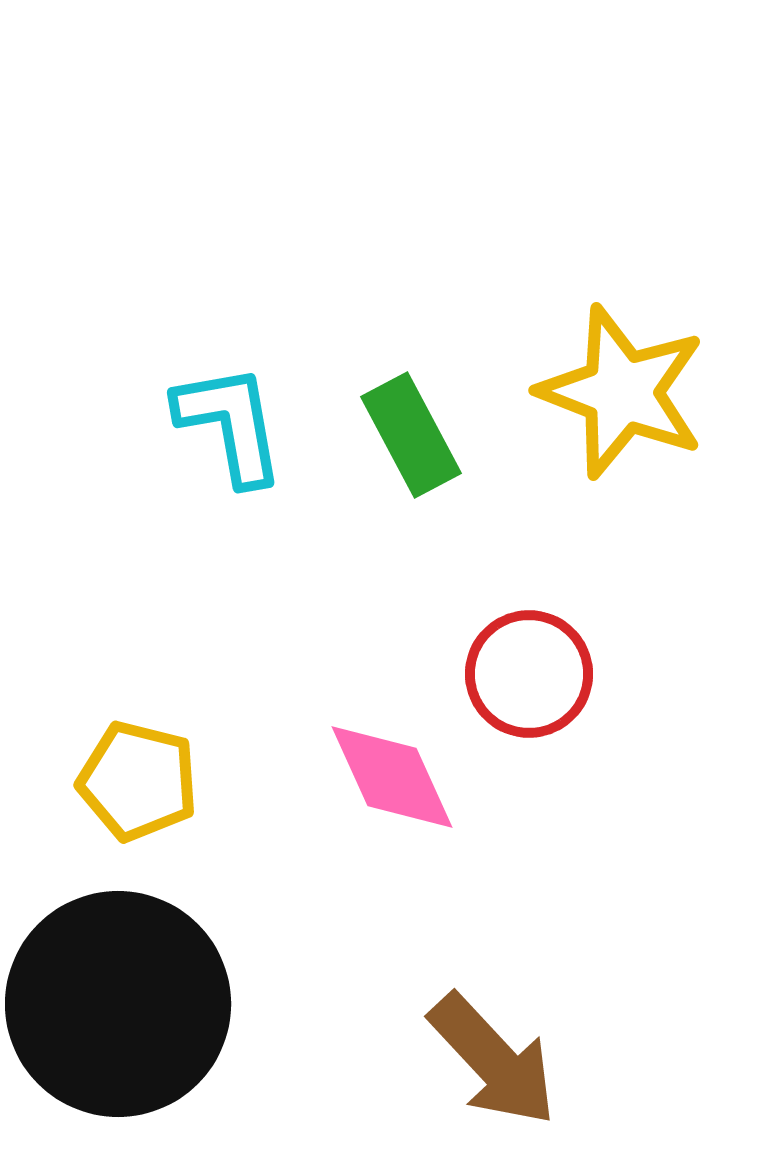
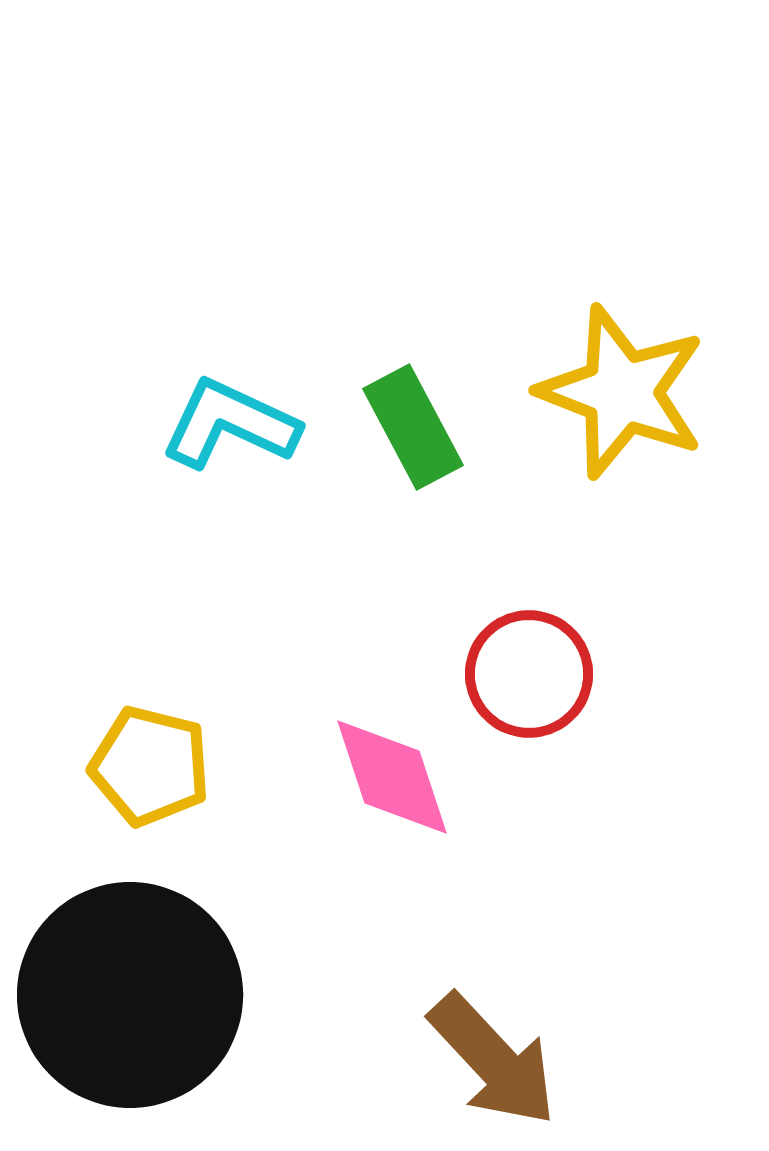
cyan L-shape: rotated 55 degrees counterclockwise
green rectangle: moved 2 px right, 8 px up
pink diamond: rotated 6 degrees clockwise
yellow pentagon: moved 12 px right, 15 px up
black circle: moved 12 px right, 9 px up
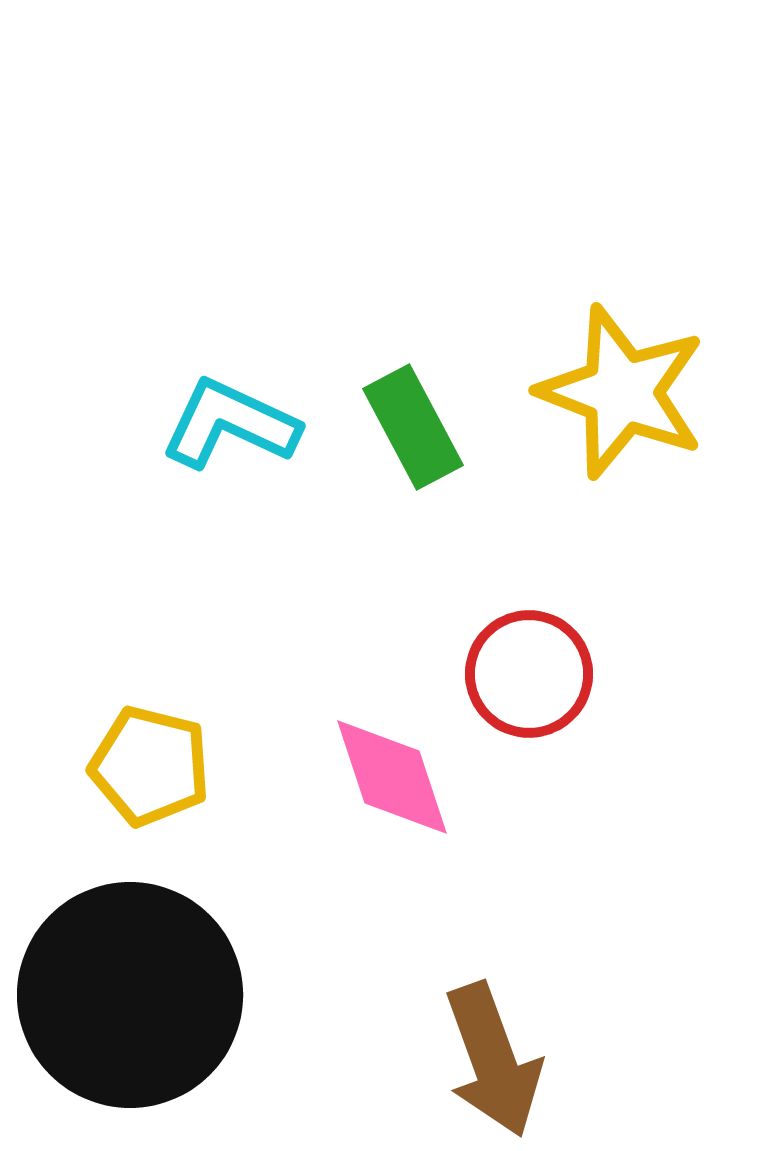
brown arrow: rotated 23 degrees clockwise
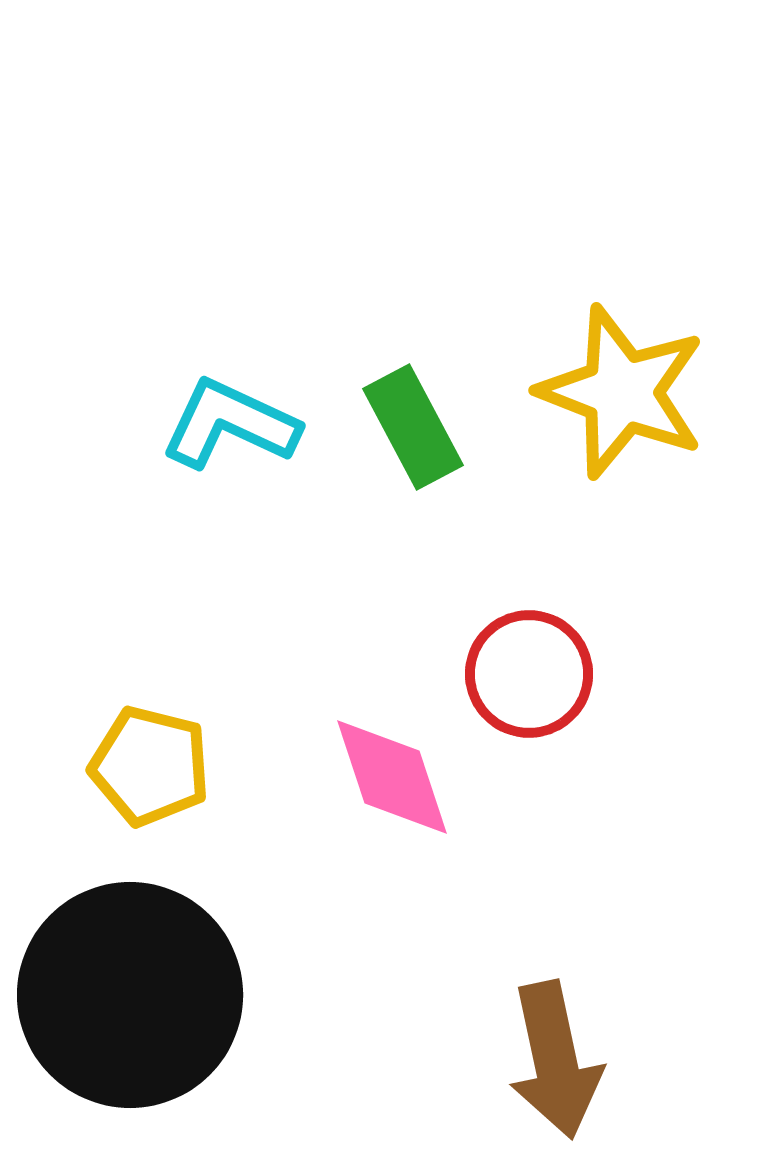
brown arrow: moved 62 px right; rotated 8 degrees clockwise
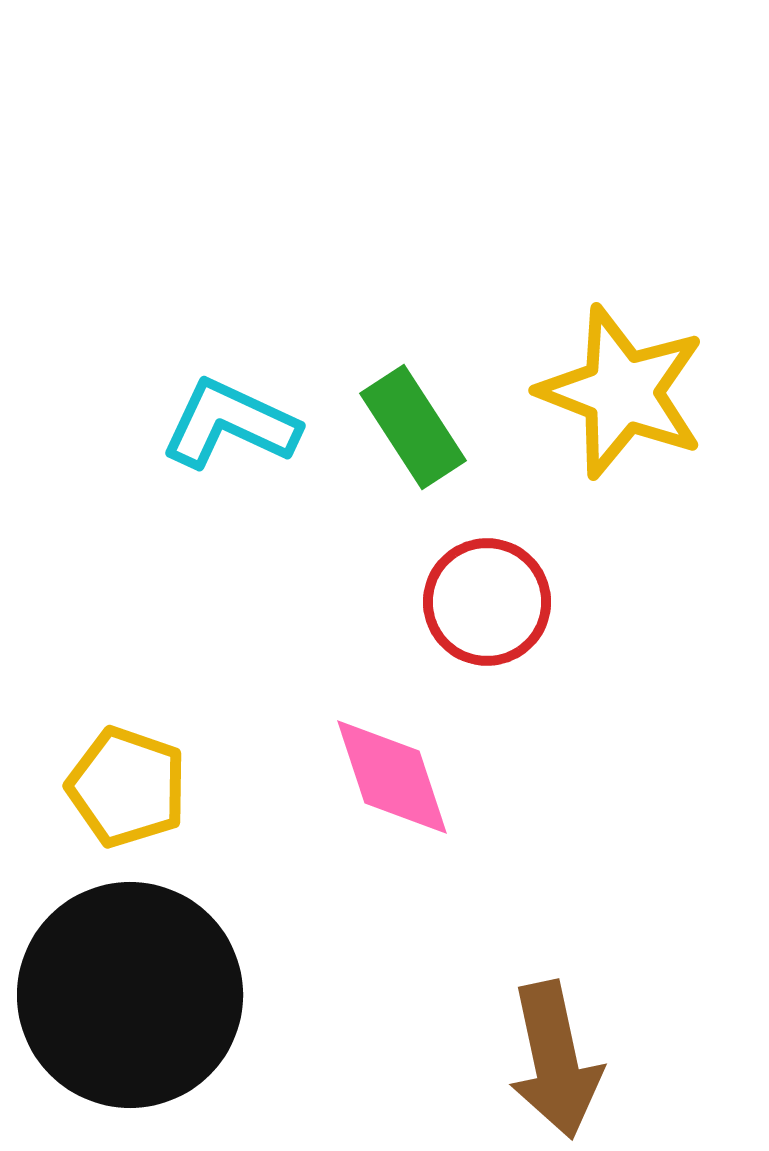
green rectangle: rotated 5 degrees counterclockwise
red circle: moved 42 px left, 72 px up
yellow pentagon: moved 23 px left, 21 px down; rotated 5 degrees clockwise
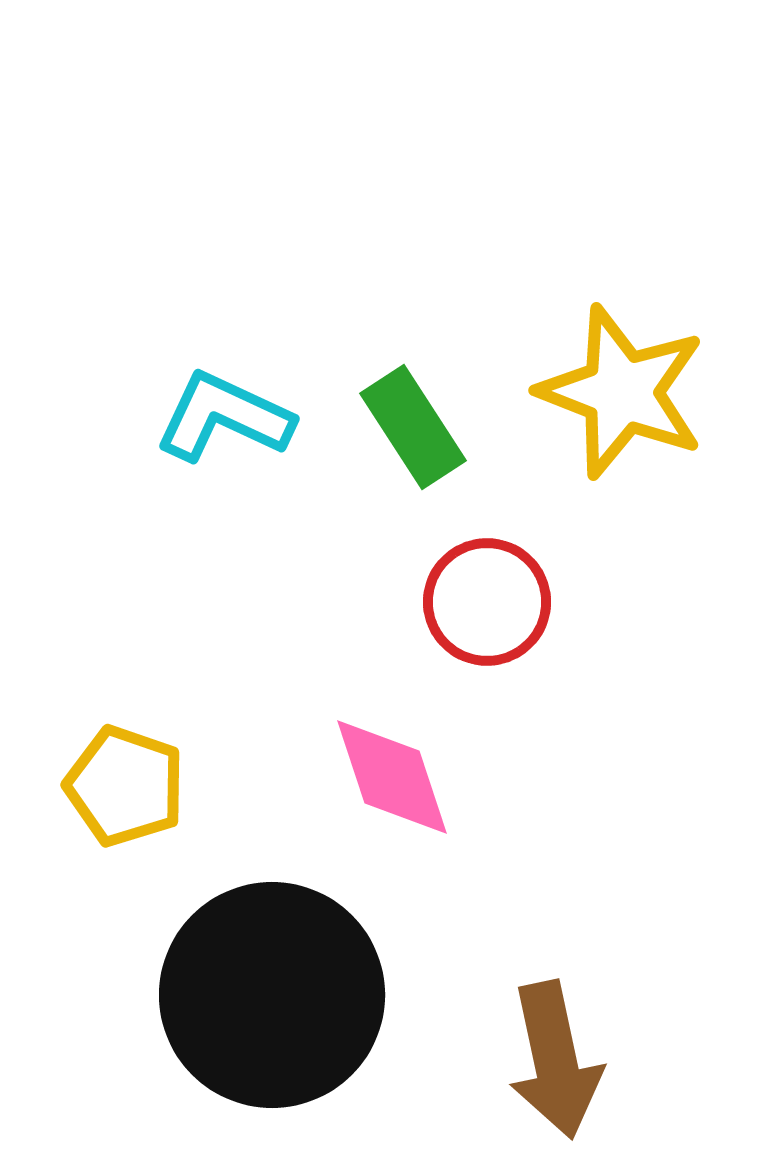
cyan L-shape: moved 6 px left, 7 px up
yellow pentagon: moved 2 px left, 1 px up
black circle: moved 142 px right
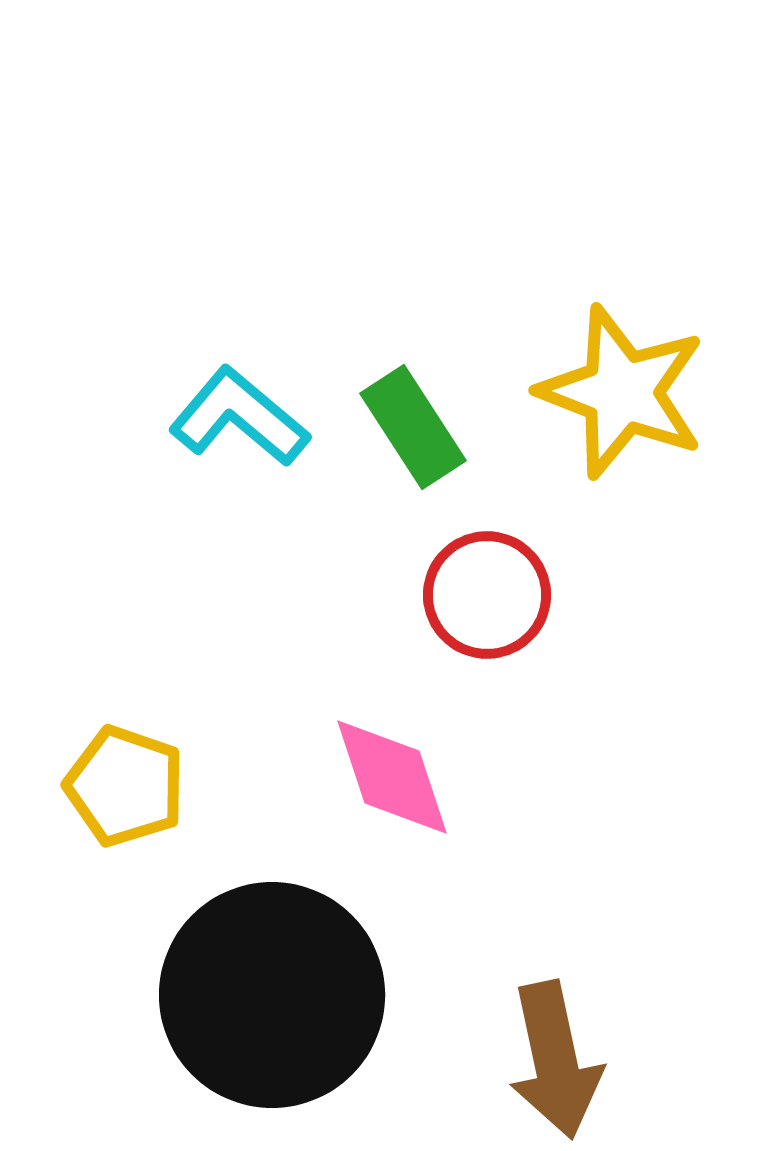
cyan L-shape: moved 15 px right; rotated 15 degrees clockwise
red circle: moved 7 px up
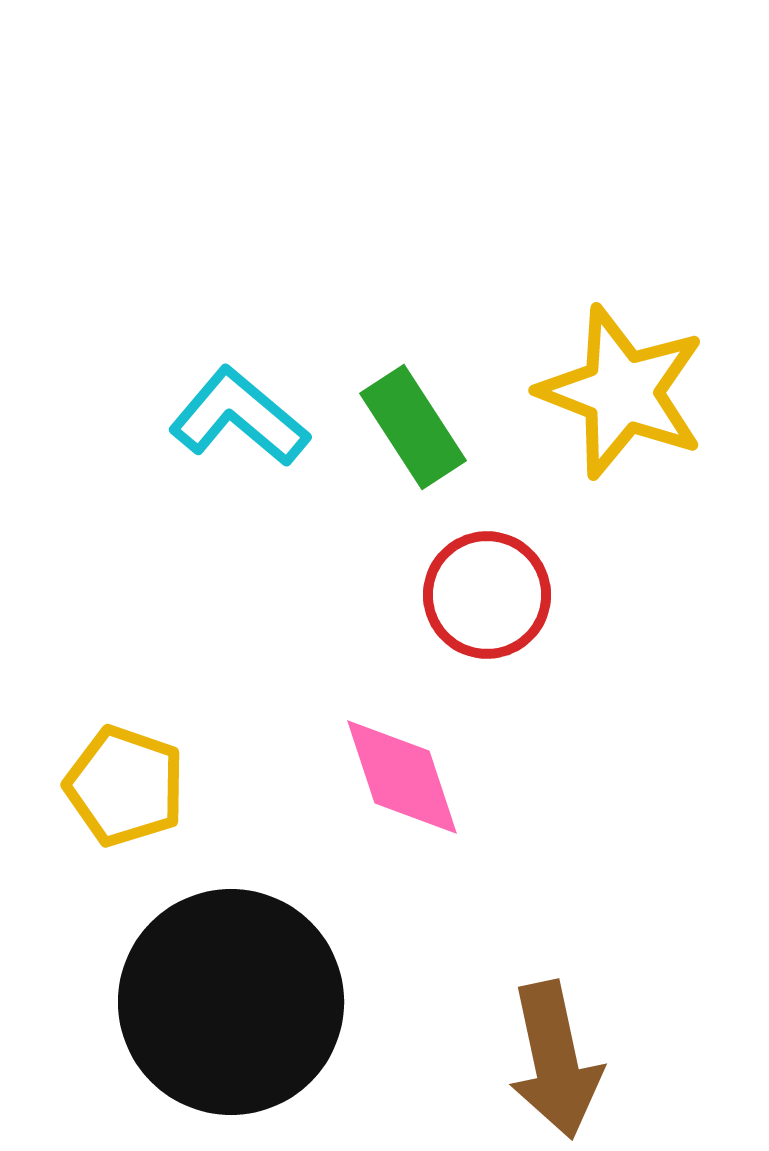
pink diamond: moved 10 px right
black circle: moved 41 px left, 7 px down
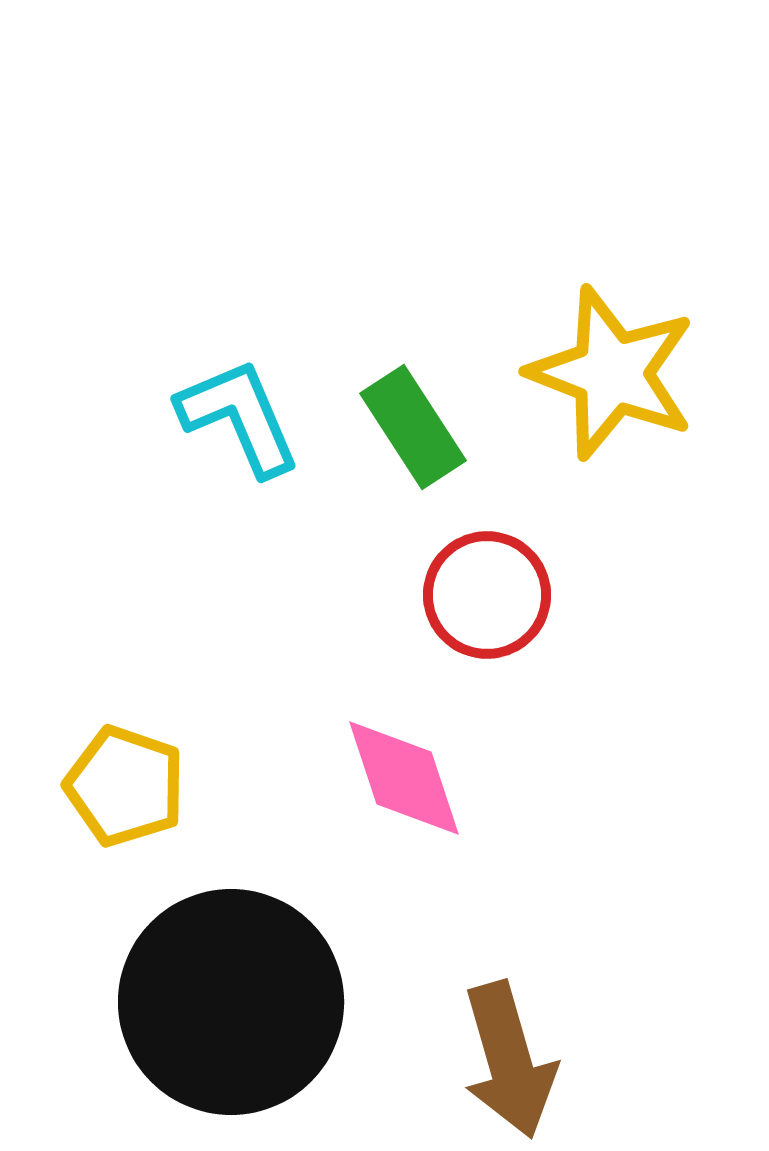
yellow star: moved 10 px left, 19 px up
cyan L-shape: rotated 27 degrees clockwise
pink diamond: moved 2 px right, 1 px down
brown arrow: moved 46 px left; rotated 4 degrees counterclockwise
